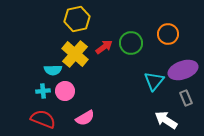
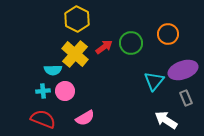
yellow hexagon: rotated 20 degrees counterclockwise
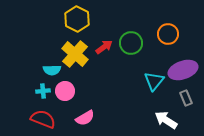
cyan semicircle: moved 1 px left
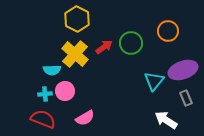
orange circle: moved 3 px up
cyan cross: moved 2 px right, 3 px down
